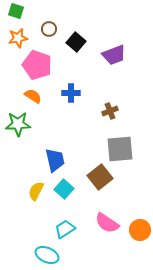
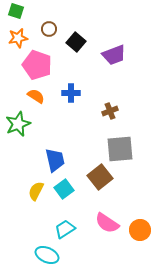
orange semicircle: moved 3 px right
green star: rotated 20 degrees counterclockwise
cyan square: rotated 12 degrees clockwise
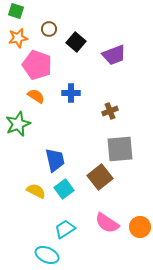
yellow semicircle: rotated 90 degrees clockwise
orange circle: moved 3 px up
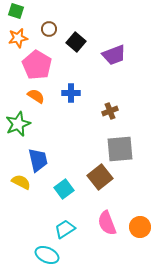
pink pentagon: rotated 12 degrees clockwise
blue trapezoid: moved 17 px left
yellow semicircle: moved 15 px left, 9 px up
pink semicircle: rotated 35 degrees clockwise
